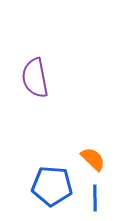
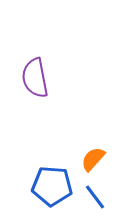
orange semicircle: rotated 92 degrees counterclockwise
blue line: moved 1 px up; rotated 36 degrees counterclockwise
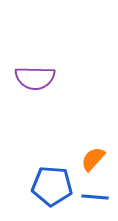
purple semicircle: rotated 78 degrees counterclockwise
blue line: rotated 48 degrees counterclockwise
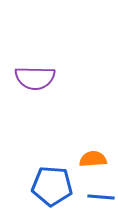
orange semicircle: rotated 44 degrees clockwise
blue line: moved 6 px right
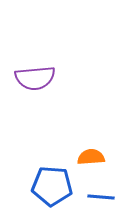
purple semicircle: rotated 6 degrees counterclockwise
orange semicircle: moved 2 px left, 2 px up
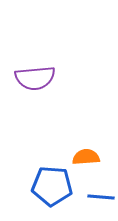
orange semicircle: moved 5 px left
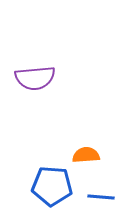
orange semicircle: moved 2 px up
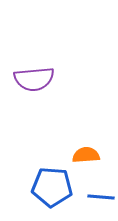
purple semicircle: moved 1 px left, 1 px down
blue pentagon: moved 1 px down
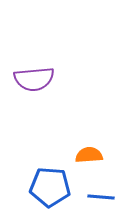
orange semicircle: moved 3 px right
blue pentagon: moved 2 px left
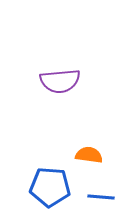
purple semicircle: moved 26 px right, 2 px down
orange semicircle: rotated 12 degrees clockwise
